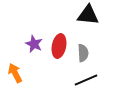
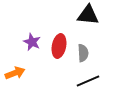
purple star: moved 2 px left, 2 px up
orange arrow: rotated 96 degrees clockwise
black line: moved 2 px right, 1 px down
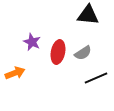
red ellipse: moved 1 px left, 6 px down
gray semicircle: rotated 60 degrees clockwise
black line: moved 8 px right, 3 px up
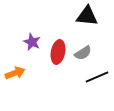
black triangle: moved 1 px left, 1 px down
black line: moved 1 px right, 1 px up
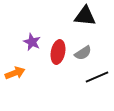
black triangle: moved 2 px left
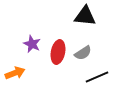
purple star: moved 2 px down
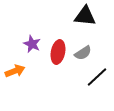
orange arrow: moved 2 px up
black line: rotated 20 degrees counterclockwise
